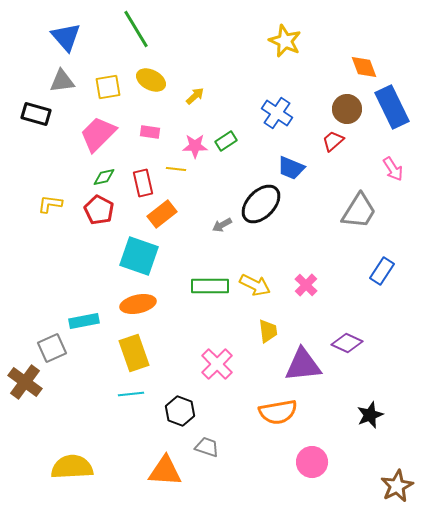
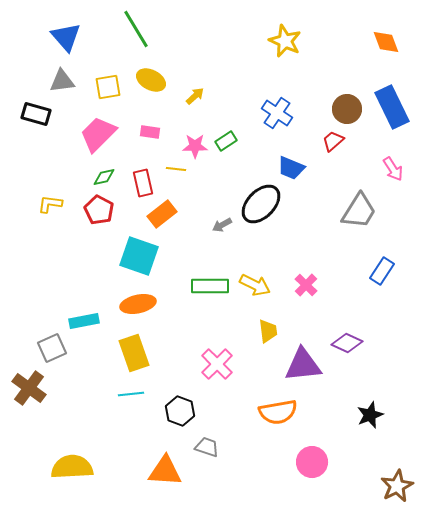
orange diamond at (364, 67): moved 22 px right, 25 px up
brown cross at (25, 382): moved 4 px right, 6 px down
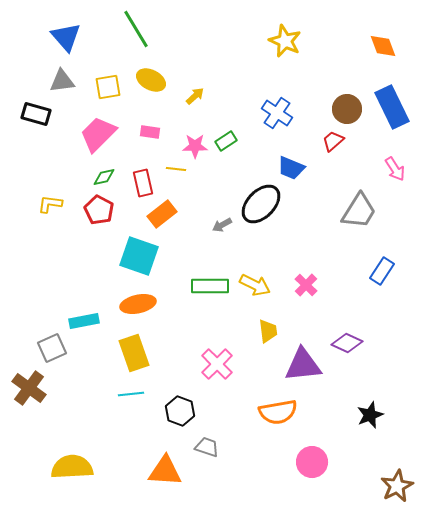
orange diamond at (386, 42): moved 3 px left, 4 px down
pink arrow at (393, 169): moved 2 px right
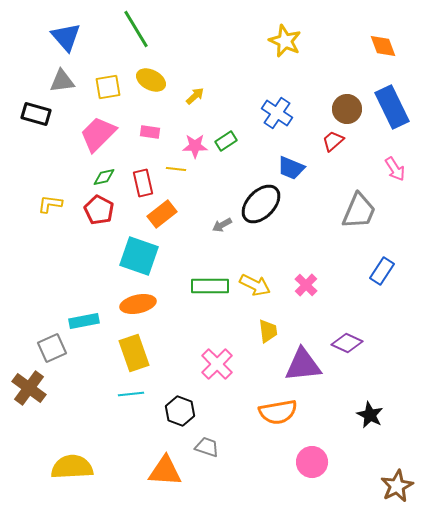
gray trapezoid at (359, 211): rotated 9 degrees counterclockwise
black star at (370, 415): rotated 24 degrees counterclockwise
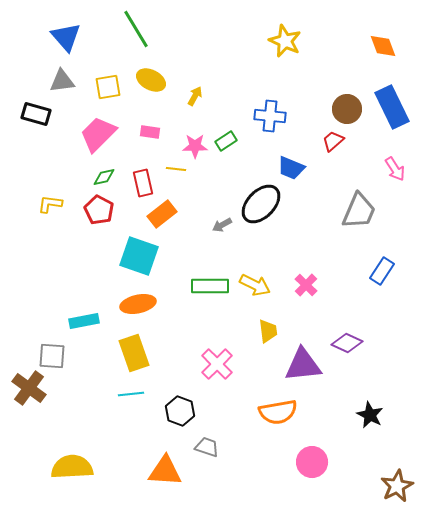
yellow arrow at (195, 96): rotated 18 degrees counterclockwise
blue cross at (277, 113): moved 7 px left, 3 px down; rotated 28 degrees counterclockwise
gray square at (52, 348): moved 8 px down; rotated 28 degrees clockwise
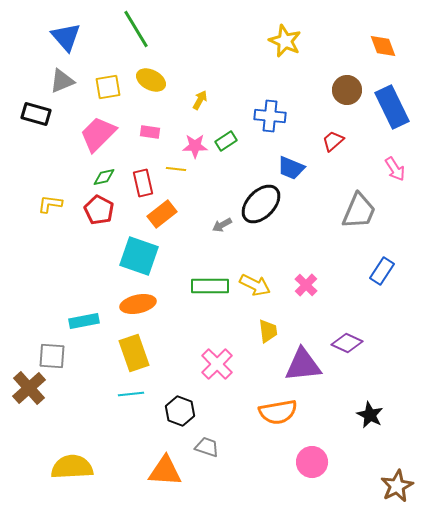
gray triangle at (62, 81): rotated 16 degrees counterclockwise
yellow arrow at (195, 96): moved 5 px right, 4 px down
brown circle at (347, 109): moved 19 px up
brown cross at (29, 388): rotated 12 degrees clockwise
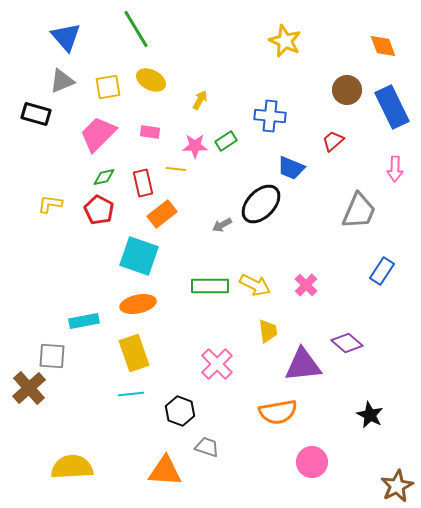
pink arrow at (395, 169): rotated 35 degrees clockwise
purple diamond at (347, 343): rotated 16 degrees clockwise
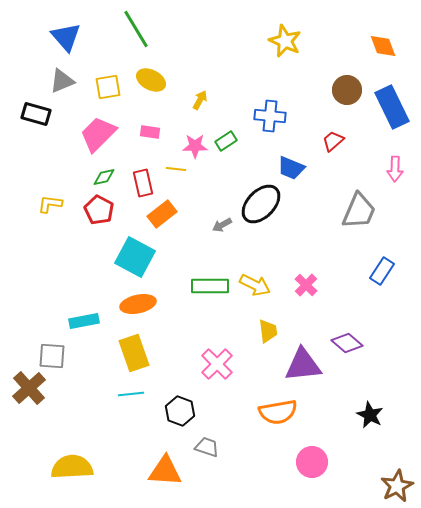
cyan square at (139, 256): moved 4 px left, 1 px down; rotated 9 degrees clockwise
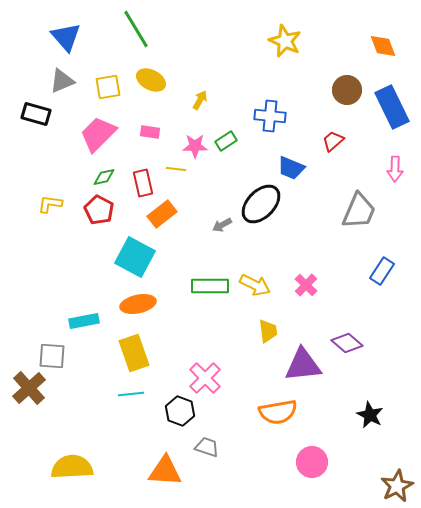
pink cross at (217, 364): moved 12 px left, 14 px down
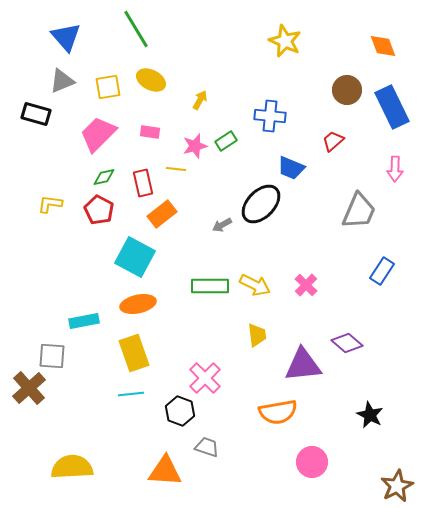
pink star at (195, 146): rotated 15 degrees counterclockwise
yellow trapezoid at (268, 331): moved 11 px left, 4 px down
